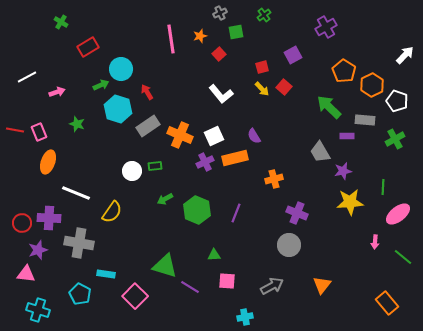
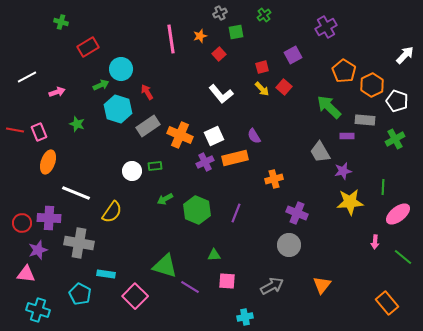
green cross at (61, 22): rotated 16 degrees counterclockwise
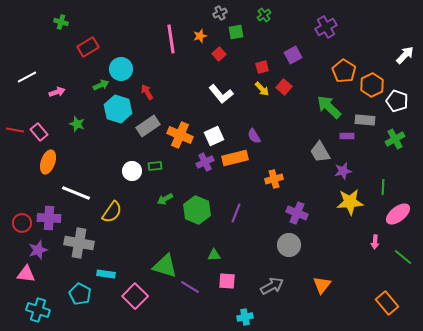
pink rectangle at (39, 132): rotated 18 degrees counterclockwise
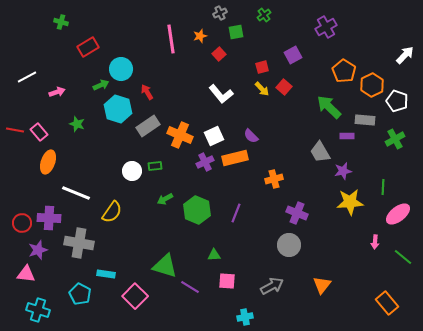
purple semicircle at (254, 136): moved 3 px left; rotated 14 degrees counterclockwise
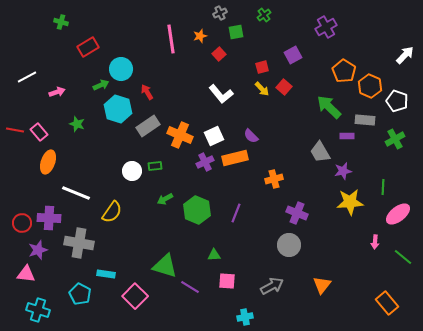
orange hexagon at (372, 85): moved 2 px left, 1 px down; rotated 10 degrees counterclockwise
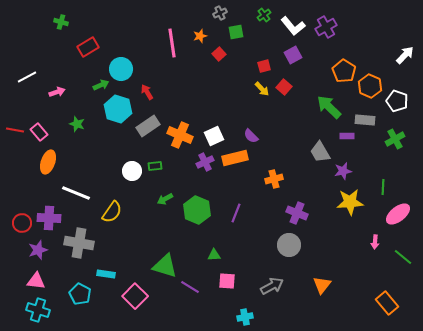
pink line at (171, 39): moved 1 px right, 4 px down
red square at (262, 67): moved 2 px right, 1 px up
white L-shape at (221, 94): moved 72 px right, 68 px up
pink triangle at (26, 274): moved 10 px right, 7 px down
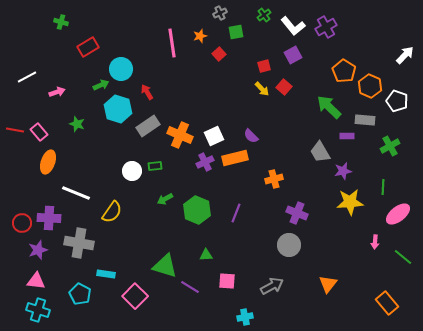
green cross at (395, 139): moved 5 px left, 7 px down
green triangle at (214, 255): moved 8 px left
orange triangle at (322, 285): moved 6 px right, 1 px up
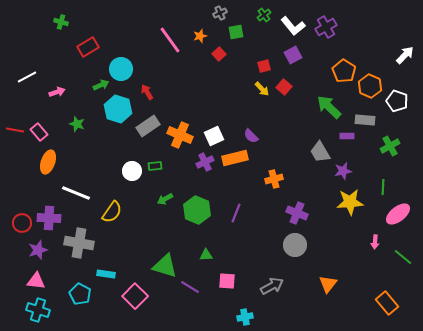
pink line at (172, 43): moved 2 px left, 3 px up; rotated 28 degrees counterclockwise
gray circle at (289, 245): moved 6 px right
